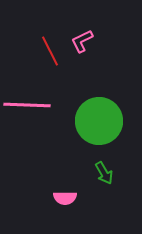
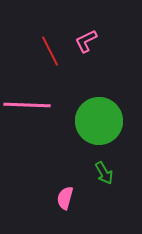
pink L-shape: moved 4 px right
pink semicircle: rotated 105 degrees clockwise
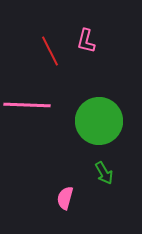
pink L-shape: rotated 50 degrees counterclockwise
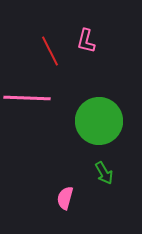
pink line: moved 7 px up
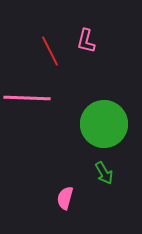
green circle: moved 5 px right, 3 px down
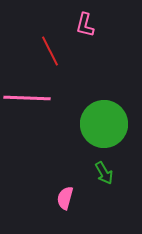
pink L-shape: moved 1 px left, 16 px up
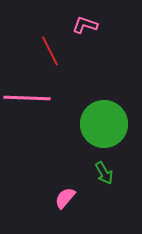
pink L-shape: rotated 95 degrees clockwise
pink semicircle: rotated 25 degrees clockwise
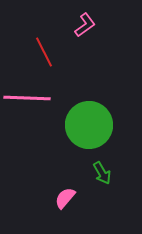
pink L-shape: rotated 125 degrees clockwise
red line: moved 6 px left, 1 px down
green circle: moved 15 px left, 1 px down
green arrow: moved 2 px left
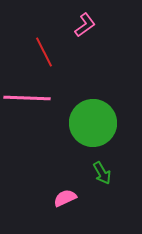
green circle: moved 4 px right, 2 px up
pink semicircle: rotated 25 degrees clockwise
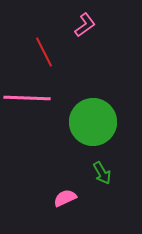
green circle: moved 1 px up
